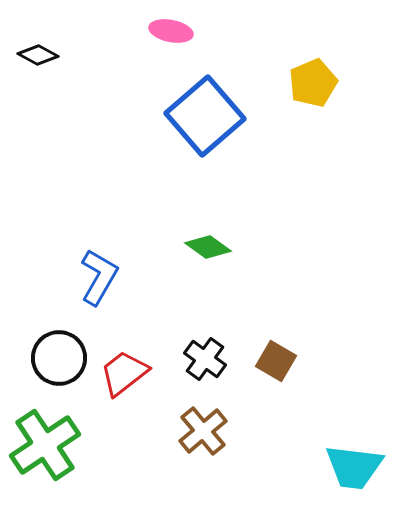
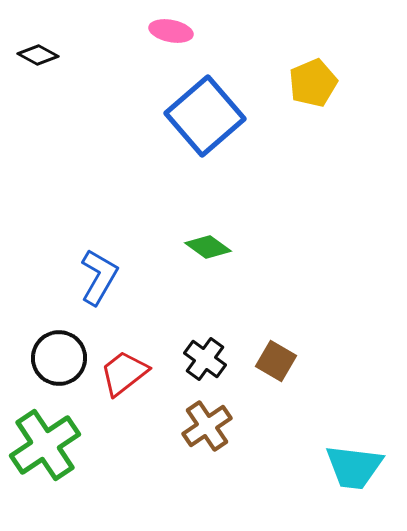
brown cross: moved 4 px right, 5 px up; rotated 6 degrees clockwise
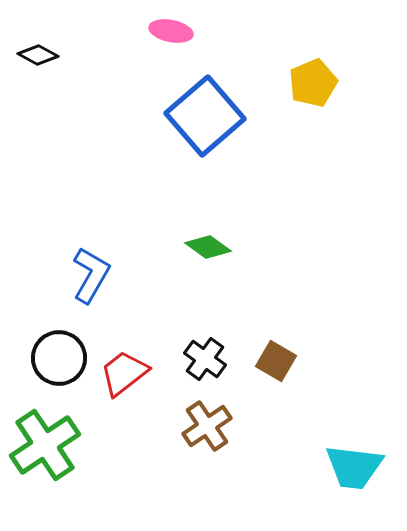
blue L-shape: moved 8 px left, 2 px up
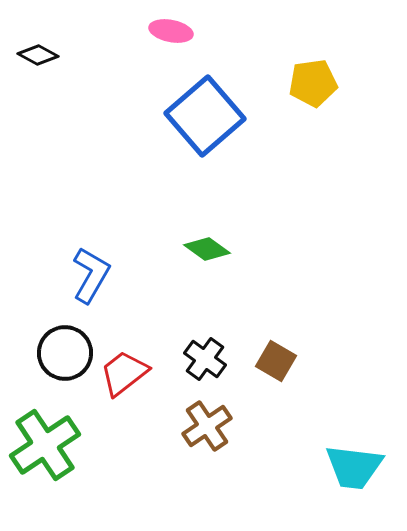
yellow pentagon: rotated 15 degrees clockwise
green diamond: moved 1 px left, 2 px down
black circle: moved 6 px right, 5 px up
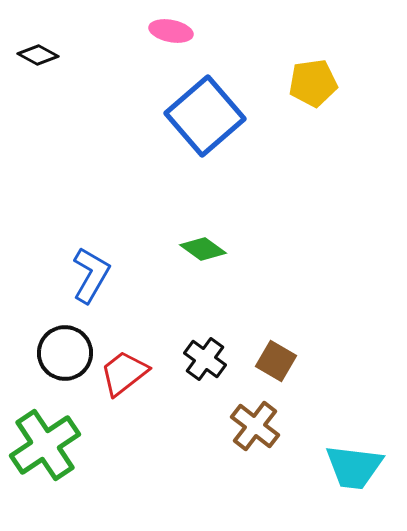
green diamond: moved 4 px left
brown cross: moved 48 px right; rotated 18 degrees counterclockwise
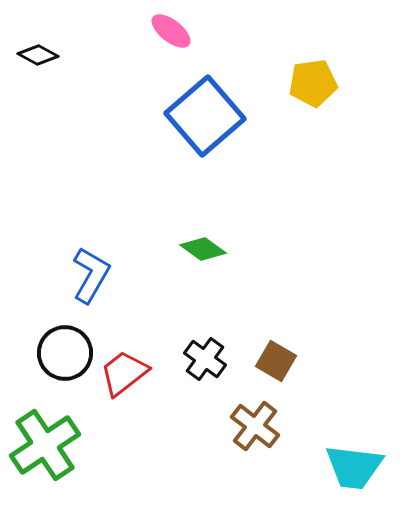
pink ellipse: rotated 27 degrees clockwise
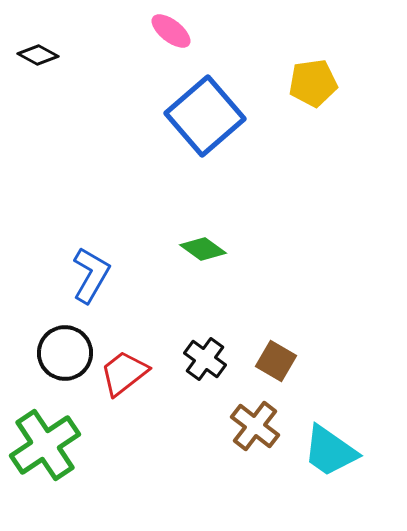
cyan trapezoid: moved 24 px left, 16 px up; rotated 28 degrees clockwise
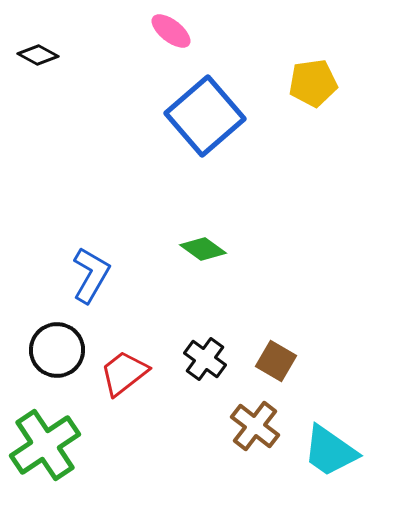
black circle: moved 8 px left, 3 px up
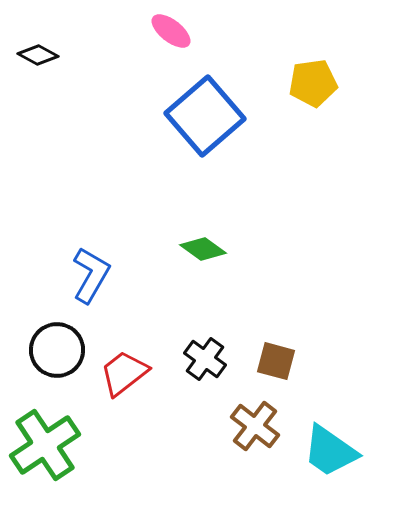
brown square: rotated 15 degrees counterclockwise
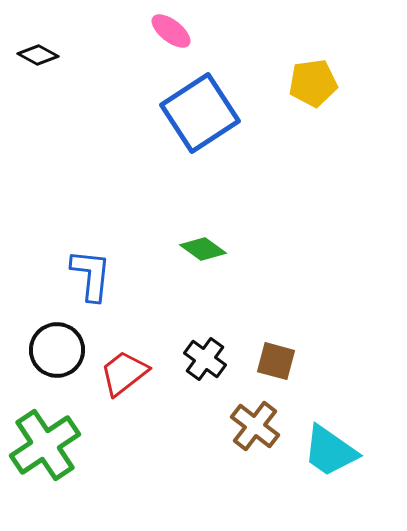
blue square: moved 5 px left, 3 px up; rotated 8 degrees clockwise
blue L-shape: rotated 24 degrees counterclockwise
